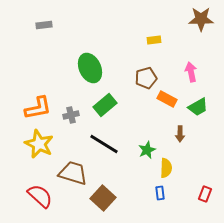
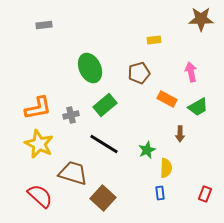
brown pentagon: moved 7 px left, 5 px up
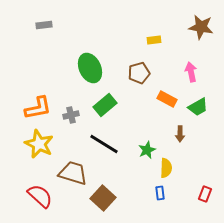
brown star: moved 8 px down; rotated 10 degrees clockwise
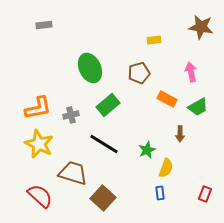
green rectangle: moved 3 px right
yellow semicircle: rotated 18 degrees clockwise
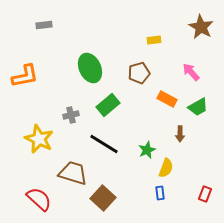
brown star: rotated 20 degrees clockwise
pink arrow: rotated 30 degrees counterclockwise
orange L-shape: moved 13 px left, 32 px up
yellow star: moved 5 px up
red semicircle: moved 1 px left, 3 px down
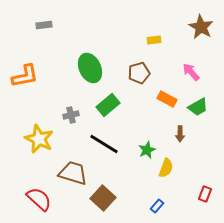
blue rectangle: moved 3 px left, 13 px down; rotated 48 degrees clockwise
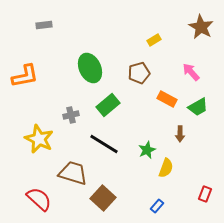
yellow rectangle: rotated 24 degrees counterclockwise
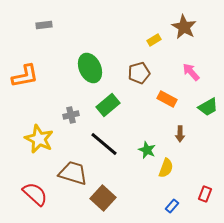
brown star: moved 17 px left
green trapezoid: moved 10 px right
black line: rotated 8 degrees clockwise
green star: rotated 24 degrees counterclockwise
red semicircle: moved 4 px left, 5 px up
blue rectangle: moved 15 px right
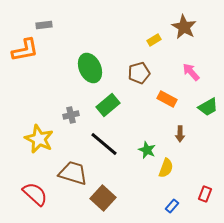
orange L-shape: moved 26 px up
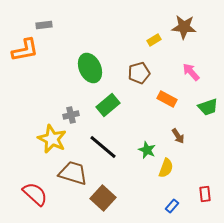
brown star: rotated 25 degrees counterclockwise
green trapezoid: rotated 10 degrees clockwise
brown arrow: moved 2 px left, 2 px down; rotated 35 degrees counterclockwise
yellow star: moved 13 px right
black line: moved 1 px left, 3 px down
red rectangle: rotated 28 degrees counterclockwise
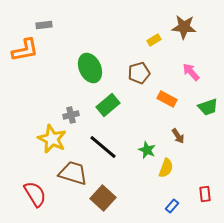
red semicircle: rotated 16 degrees clockwise
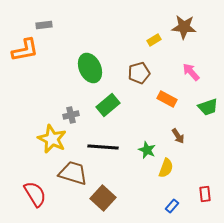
black line: rotated 36 degrees counterclockwise
